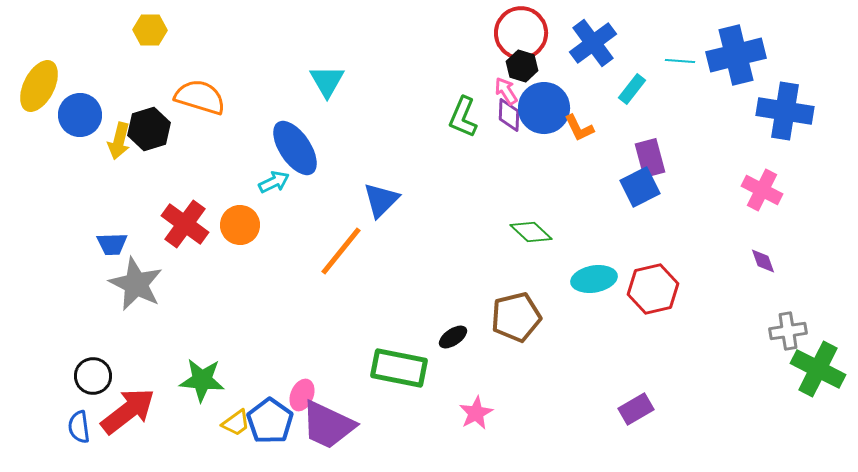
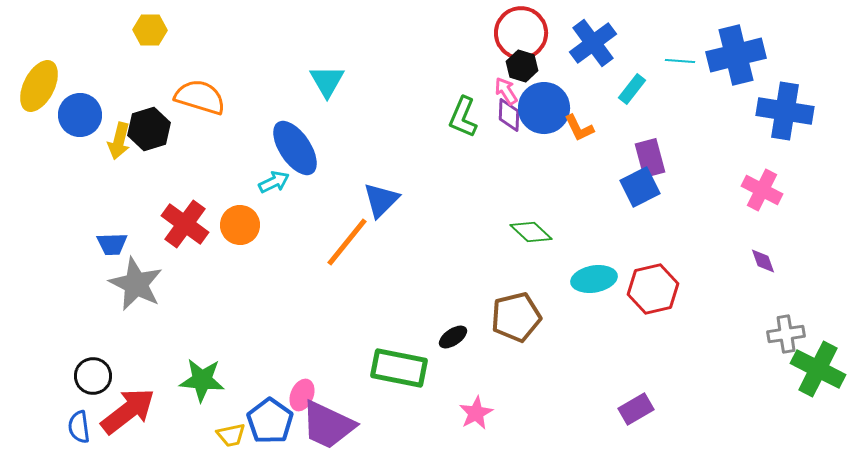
orange line at (341, 251): moved 6 px right, 9 px up
gray cross at (788, 331): moved 2 px left, 3 px down
yellow trapezoid at (236, 423): moved 5 px left, 12 px down; rotated 24 degrees clockwise
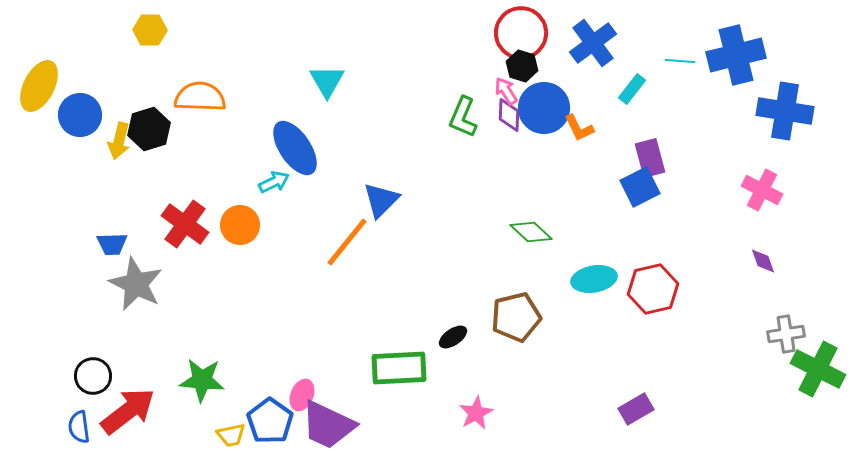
orange semicircle at (200, 97): rotated 15 degrees counterclockwise
green rectangle at (399, 368): rotated 14 degrees counterclockwise
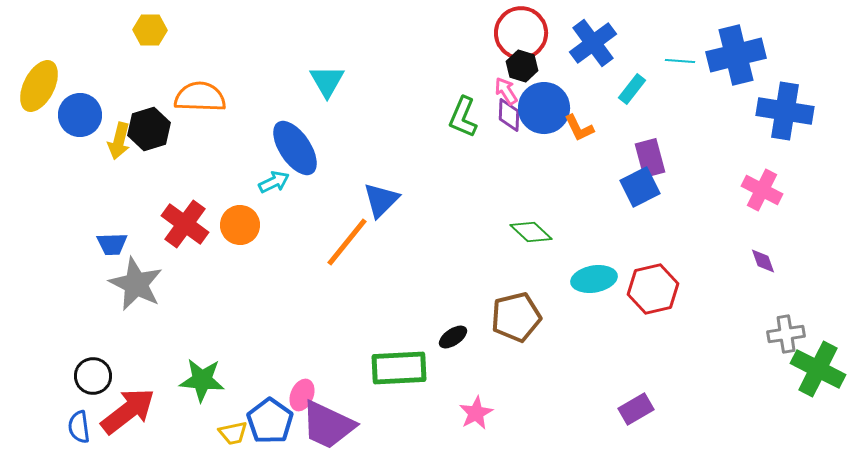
yellow trapezoid at (231, 435): moved 2 px right, 2 px up
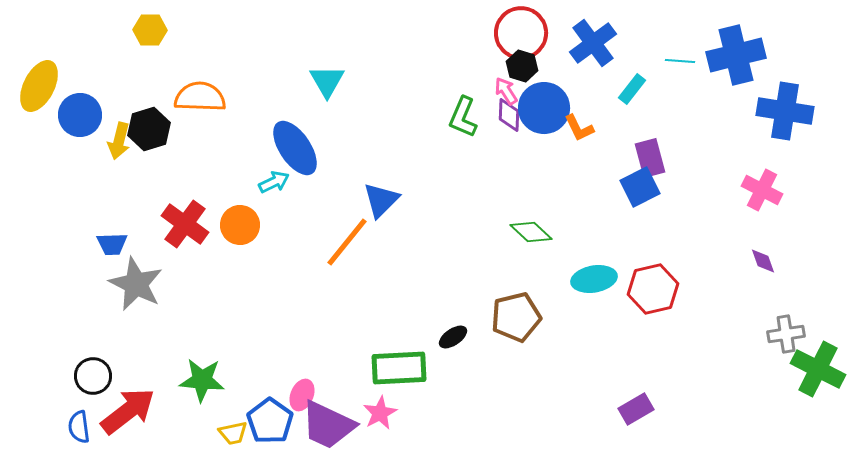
pink star at (476, 413): moved 96 px left
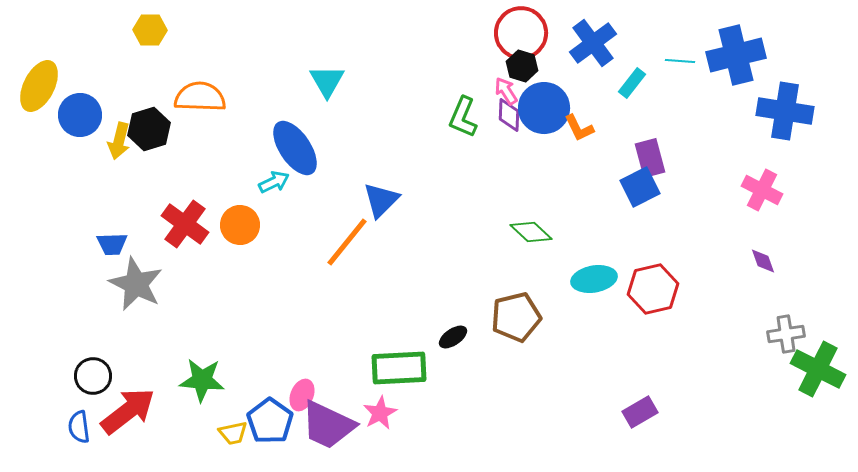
cyan rectangle at (632, 89): moved 6 px up
purple rectangle at (636, 409): moved 4 px right, 3 px down
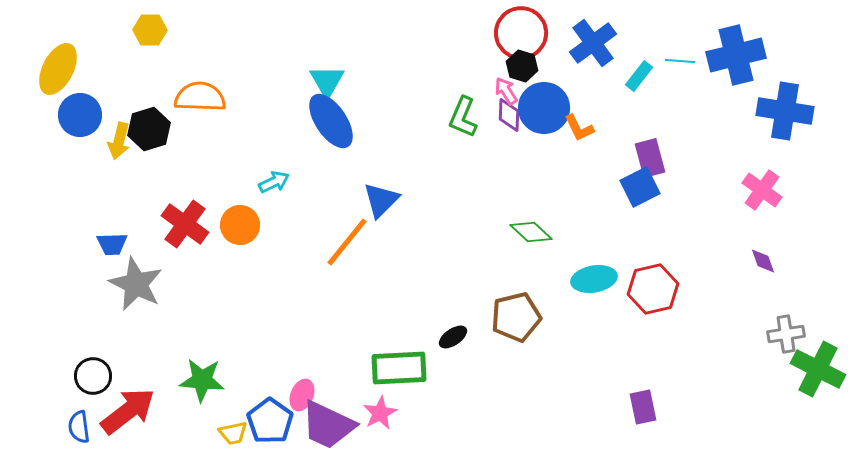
cyan rectangle at (632, 83): moved 7 px right, 7 px up
yellow ellipse at (39, 86): moved 19 px right, 17 px up
blue ellipse at (295, 148): moved 36 px right, 27 px up
pink cross at (762, 190): rotated 9 degrees clockwise
purple rectangle at (640, 412): moved 3 px right, 5 px up; rotated 72 degrees counterclockwise
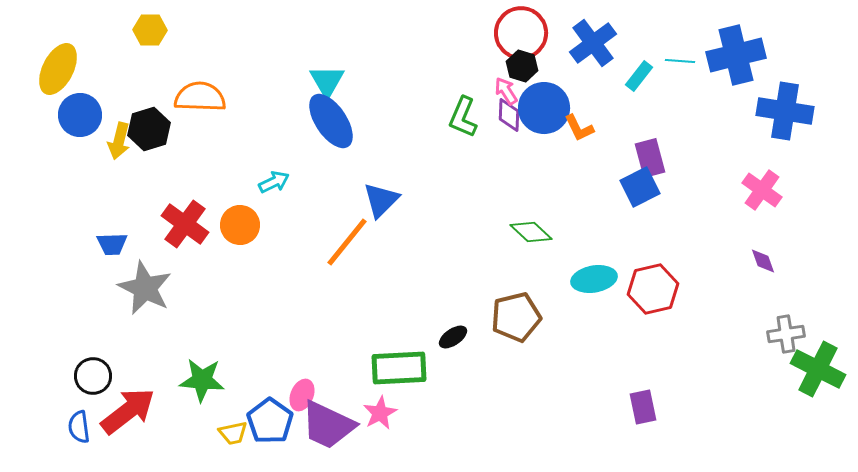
gray star at (136, 284): moved 9 px right, 4 px down
